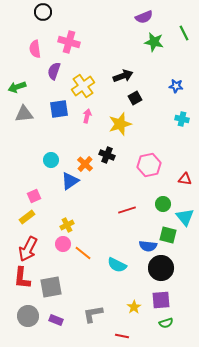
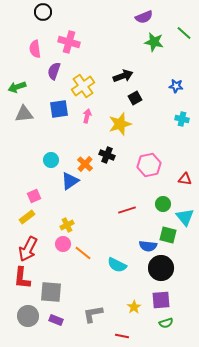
green line at (184, 33): rotated 21 degrees counterclockwise
gray square at (51, 287): moved 5 px down; rotated 15 degrees clockwise
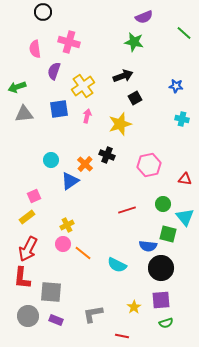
green star at (154, 42): moved 20 px left
green square at (168, 235): moved 1 px up
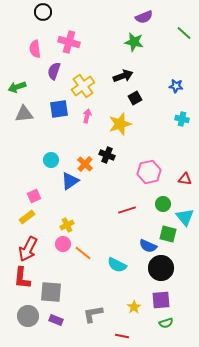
pink hexagon at (149, 165): moved 7 px down
blue semicircle at (148, 246): rotated 18 degrees clockwise
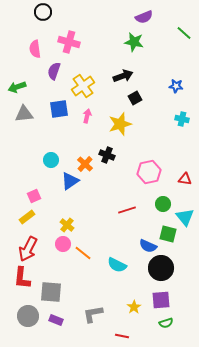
yellow cross at (67, 225): rotated 24 degrees counterclockwise
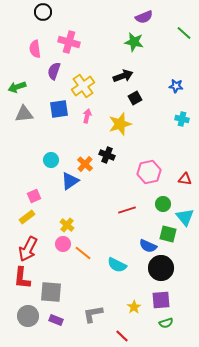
red line at (122, 336): rotated 32 degrees clockwise
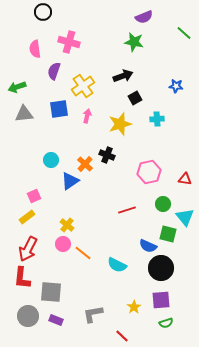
cyan cross at (182, 119): moved 25 px left; rotated 16 degrees counterclockwise
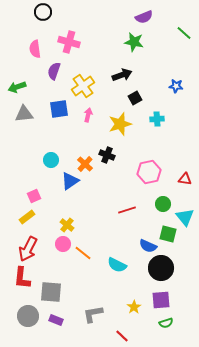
black arrow at (123, 76): moved 1 px left, 1 px up
pink arrow at (87, 116): moved 1 px right, 1 px up
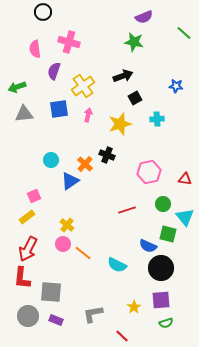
black arrow at (122, 75): moved 1 px right, 1 px down
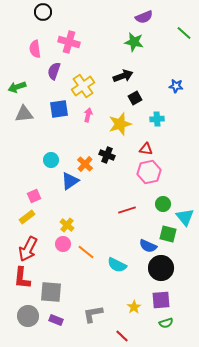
red triangle at (185, 179): moved 39 px left, 30 px up
orange line at (83, 253): moved 3 px right, 1 px up
